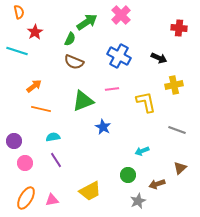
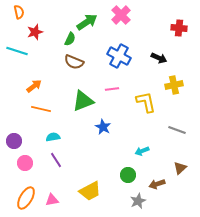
red star: rotated 14 degrees clockwise
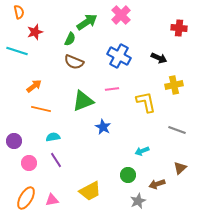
pink circle: moved 4 px right
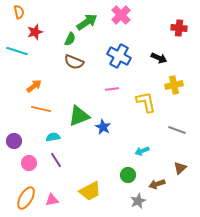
green triangle: moved 4 px left, 15 px down
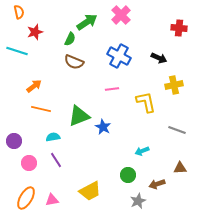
brown triangle: rotated 40 degrees clockwise
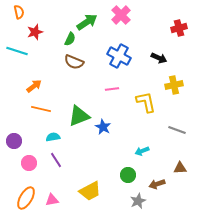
red cross: rotated 21 degrees counterclockwise
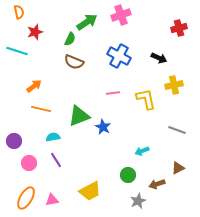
pink cross: rotated 24 degrees clockwise
pink line: moved 1 px right, 4 px down
yellow L-shape: moved 3 px up
brown triangle: moved 2 px left; rotated 24 degrees counterclockwise
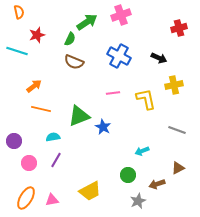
red star: moved 2 px right, 3 px down
purple line: rotated 63 degrees clockwise
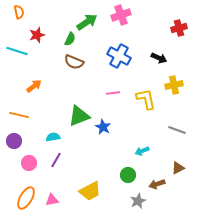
orange line: moved 22 px left, 6 px down
